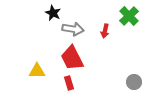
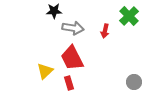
black star: moved 1 px right, 2 px up; rotated 28 degrees counterclockwise
gray arrow: moved 1 px up
yellow triangle: moved 8 px right; rotated 42 degrees counterclockwise
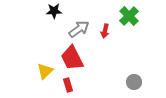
gray arrow: moved 6 px right, 1 px down; rotated 45 degrees counterclockwise
red rectangle: moved 1 px left, 2 px down
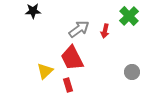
black star: moved 21 px left
gray circle: moved 2 px left, 10 px up
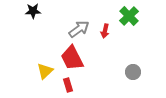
gray circle: moved 1 px right
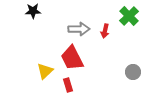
gray arrow: rotated 35 degrees clockwise
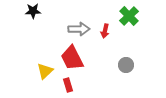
gray circle: moved 7 px left, 7 px up
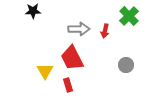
yellow triangle: rotated 18 degrees counterclockwise
